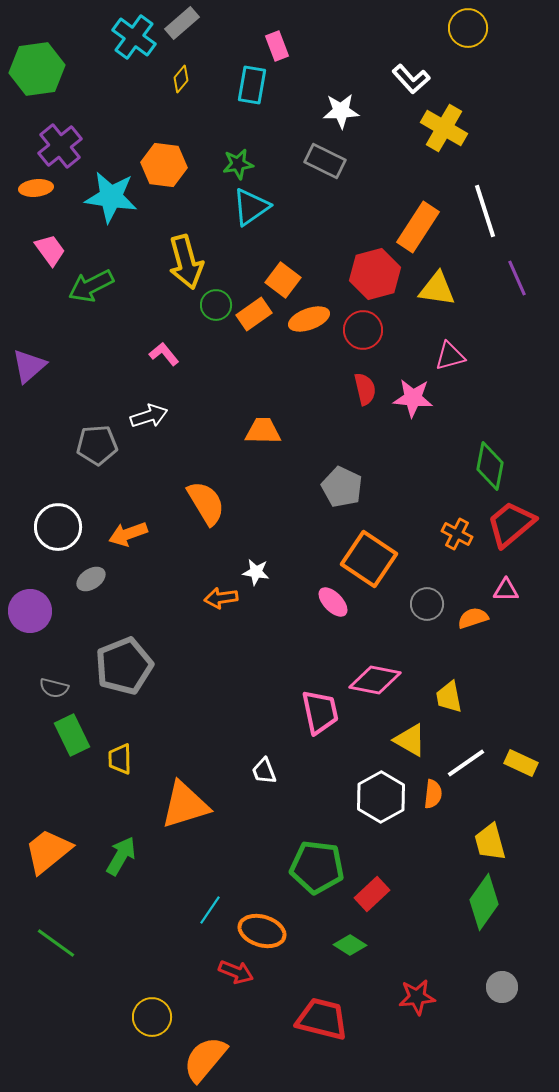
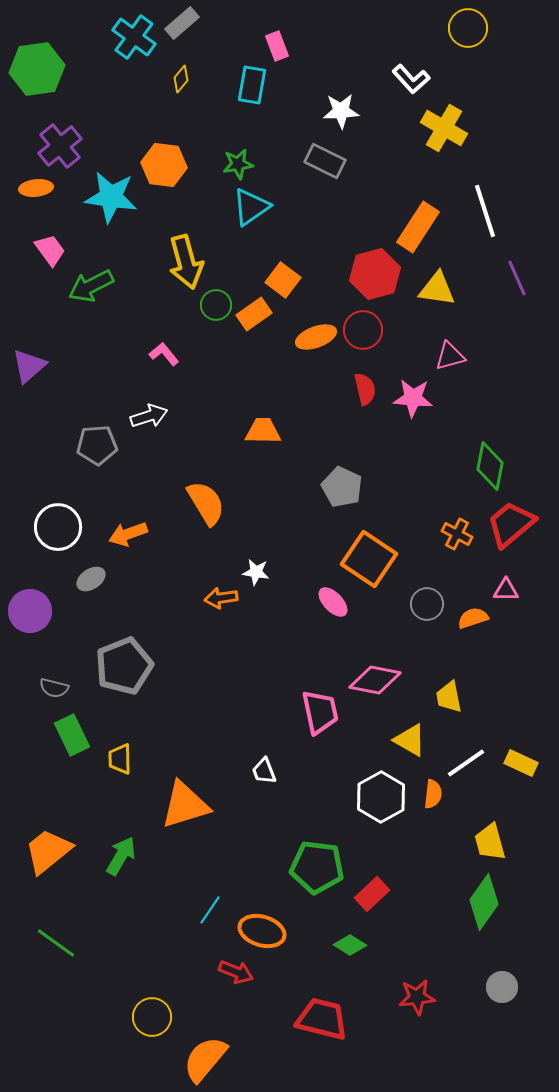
orange ellipse at (309, 319): moved 7 px right, 18 px down
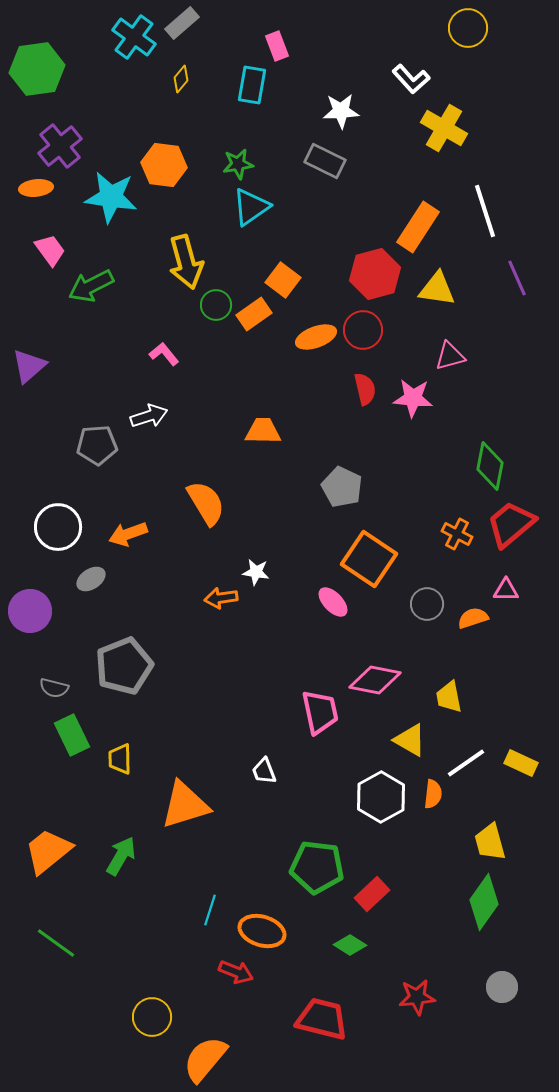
cyan line at (210, 910): rotated 16 degrees counterclockwise
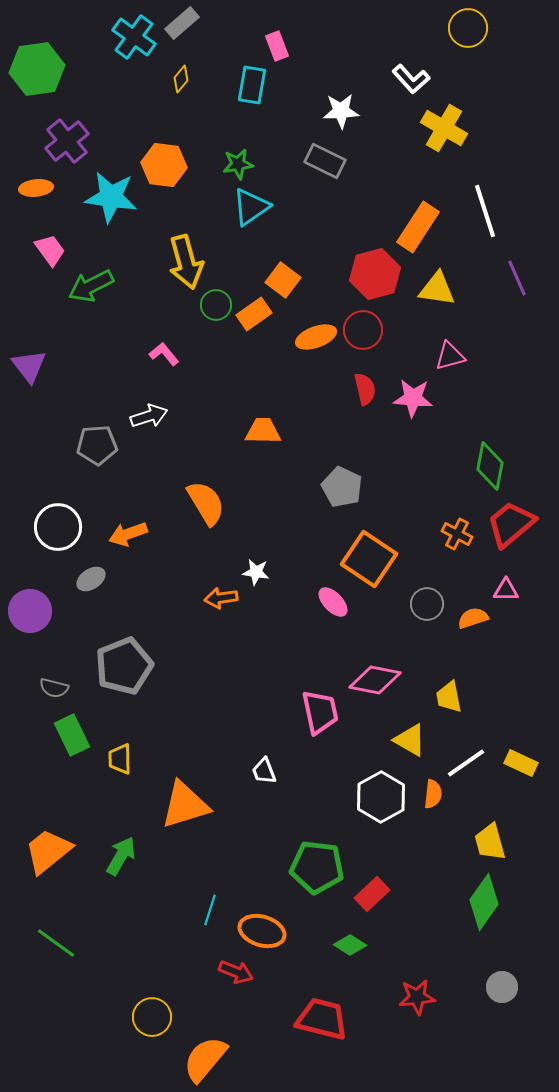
purple cross at (60, 146): moved 7 px right, 5 px up
purple triangle at (29, 366): rotated 27 degrees counterclockwise
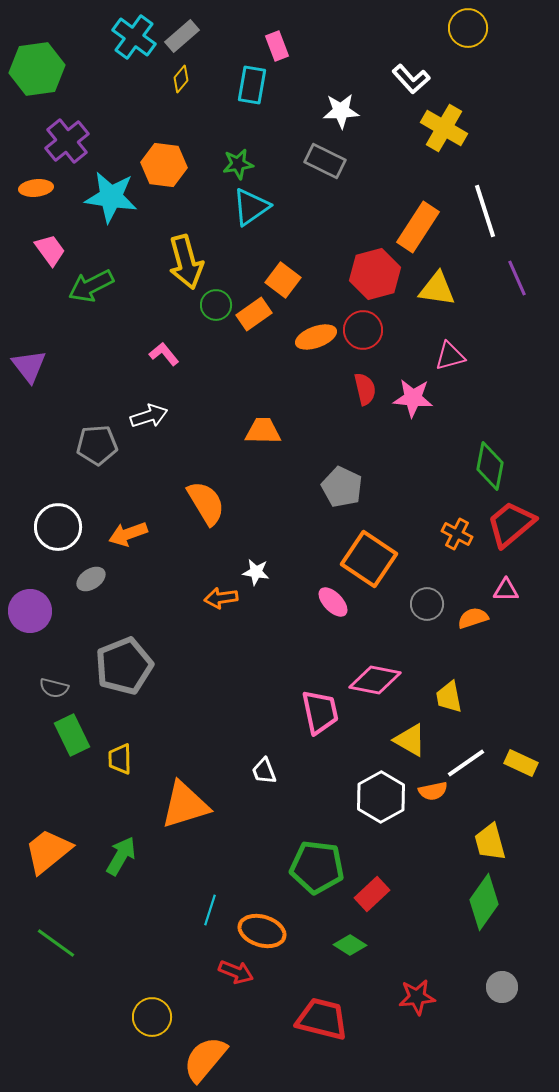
gray rectangle at (182, 23): moved 13 px down
orange semicircle at (433, 794): moved 3 px up; rotated 72 degrees clockwise
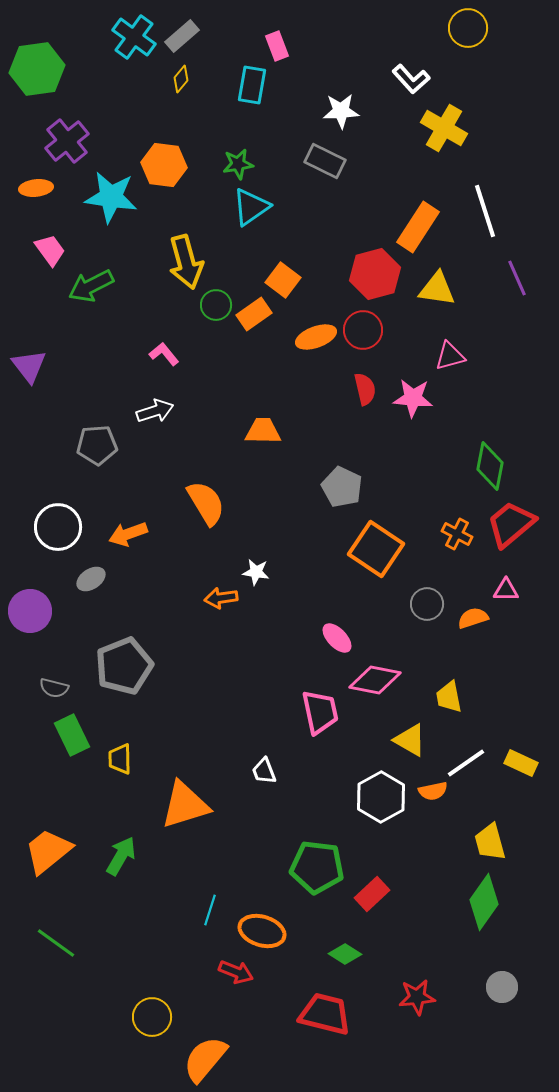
white arrow at (149, 416): moved 6 px right, 5 px up
orange square at (369, 559): moved 7 px right, 10 px up
pink ellipse at (333, 602): moved 4 px right, 36 px down
green diamond at (350, 945): moved 5 px left, 9 px down
red trapezoid at (322, 1019): moved 3 px right, 5 px up
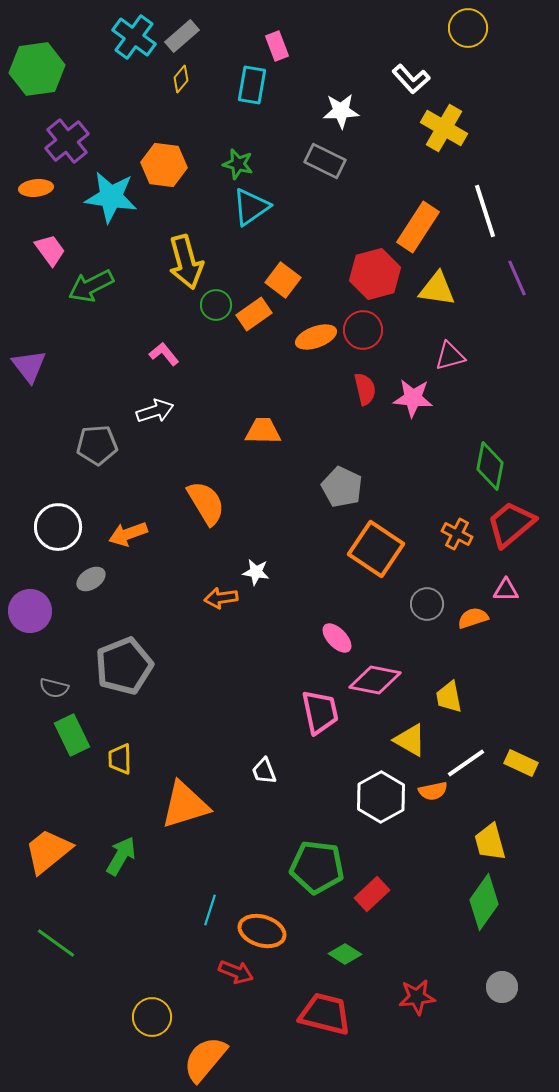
green star at (238, 164): rotated 24 degrees clockwise
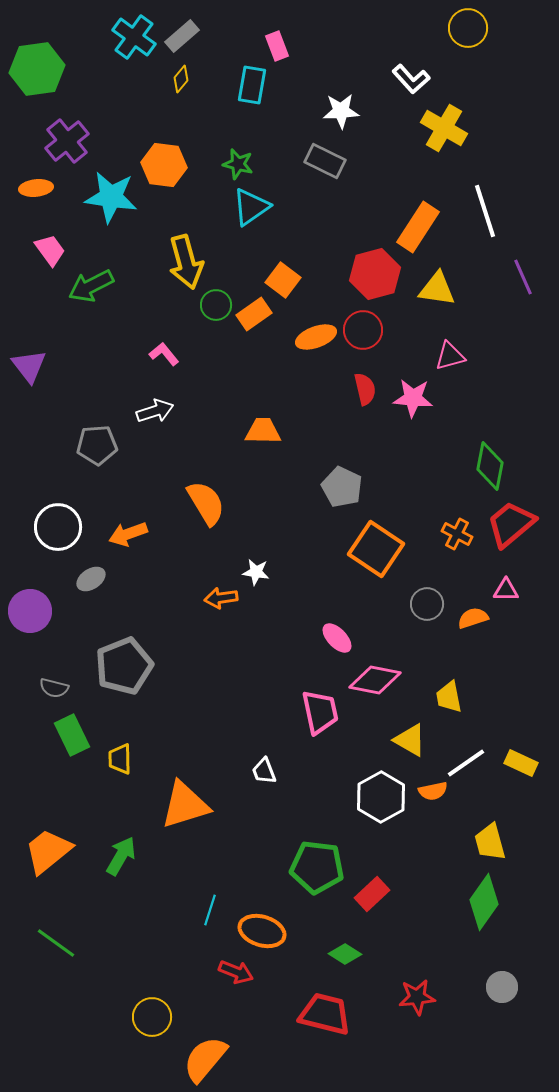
purple line at (517, 278): moved 6 px right, 1 px up
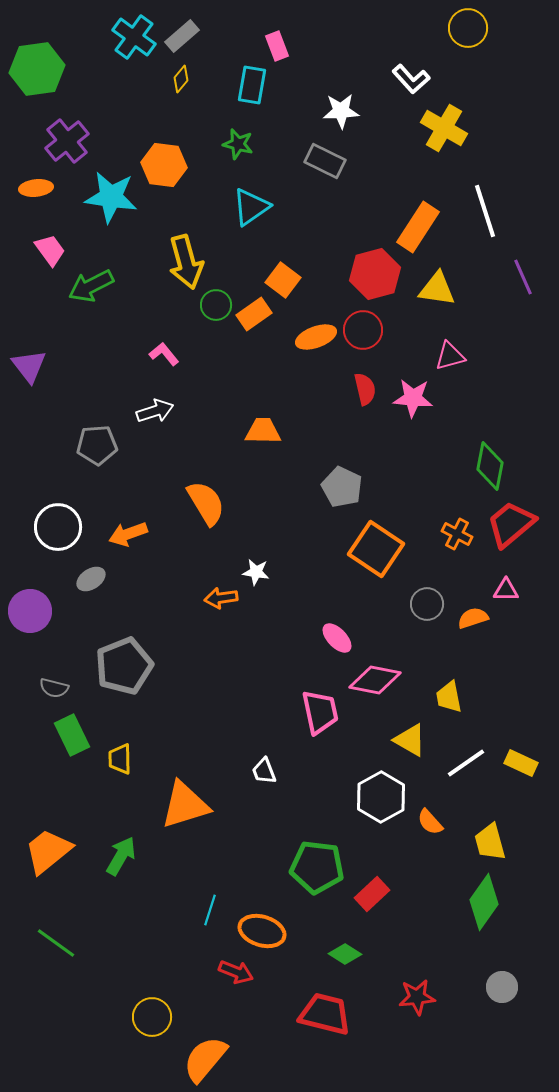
green star at (238, 164): moved 20 px up
orange semicircle at (433, 791): moved 3 px left, 31 px down; rotated 60 degrees clockwise
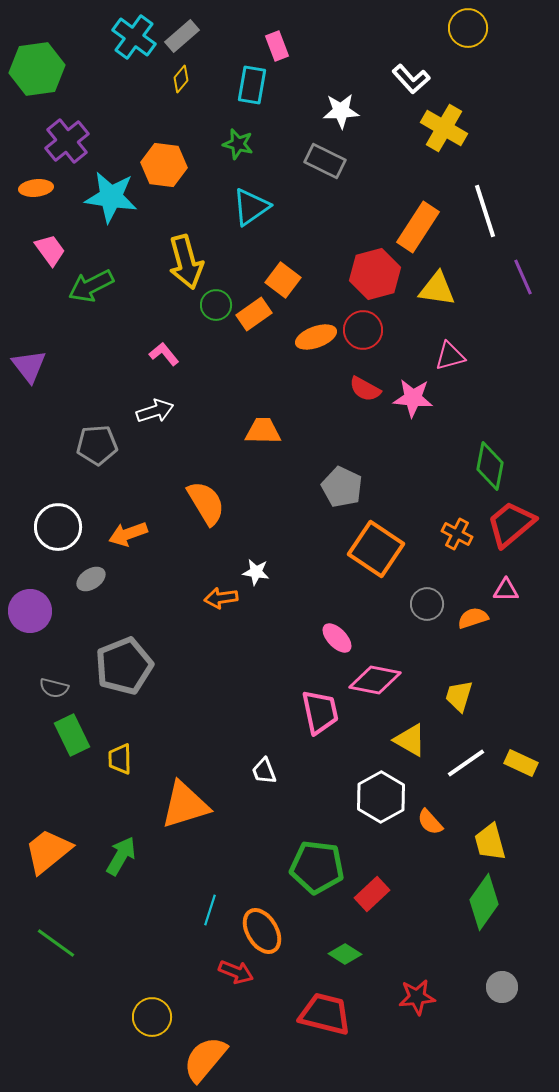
red semicircle at (365, 389): rotated 132 degrees clockwise
yellow trapezoid at (449, 697): moved 10 px right, 1 px up; rotated 28 degrees clockwise
orange ellipse at (262, 931): rotated 42 degrees clockwise
